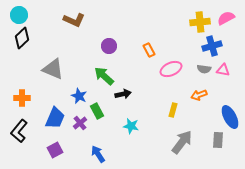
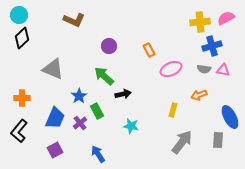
blue star: rotated 14 degrees clockwise
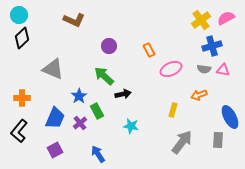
yellow cross: moved 1 px right, 2 px up; rotated 30 degrees counterclockwise
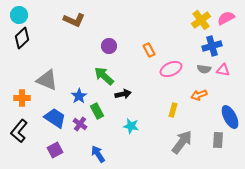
gray triangle: moved 6 px left, 11 px down
blue trapezoid: rotated 80 degrees counterclockwise
purple cross: moved 1 px down; rotated 16 degrees counterclockwise
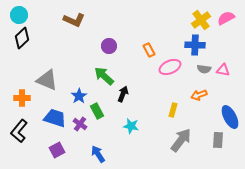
blue cross: moved 17 px left, 1 px up; rotated 18 degrees clockwise
pink ellipse: moved 1 px left, 2 px up
black arrow: rotated 56 degrees counterclockwise
blue trapezoid: rotated 15 degrees counterclockwise
gray arrow: moved 1 px left, 2 px up
purple square: moved 2 px right
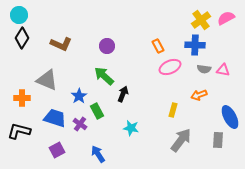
brown L-shape: moved 13 px left, 24 px down
black diamond: rotated 15 degrees counterclockwise
purple circle: moved 2 px left
orange rectangle: moved 9 px right, 4 px up
cyan star: moved 2 px down
black L-shape: rotated 65 degrees clockwise
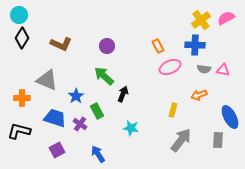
blue star: moved 3 px left
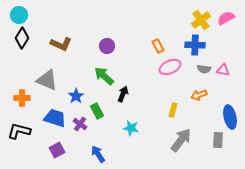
blue ellipse: rotated 15 degrees clockwise
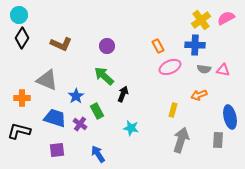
gray arrow: rotated 20 degrees counterclockwise
purple square: rotated 21 degrees clockwise
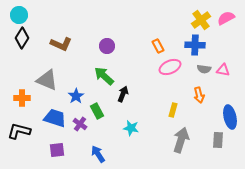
orange arrow: rotated 84 degrees counterclockwise
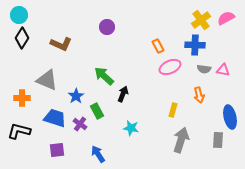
purple circle: moved 19 px up
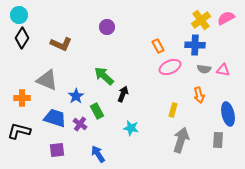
blue ellipse: moved 2 px left, 3 px up
